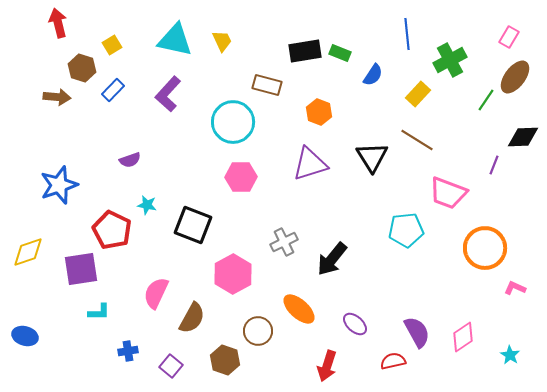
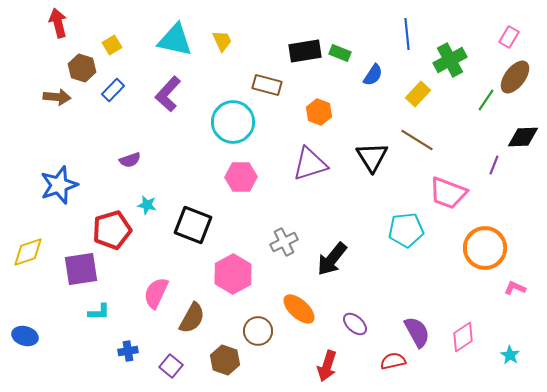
red pentagon at (112, 230): rotated 30 degrees clockwise
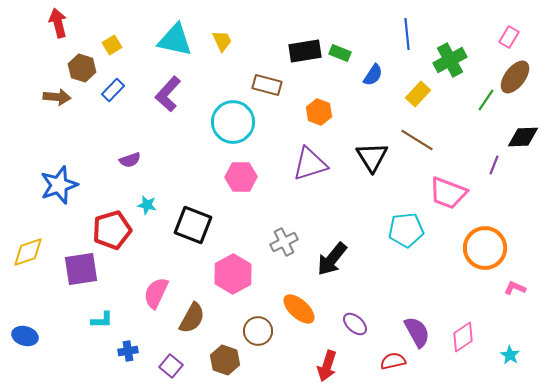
cyan L-shape at (99, 312): moved 3 px right, 8 px down
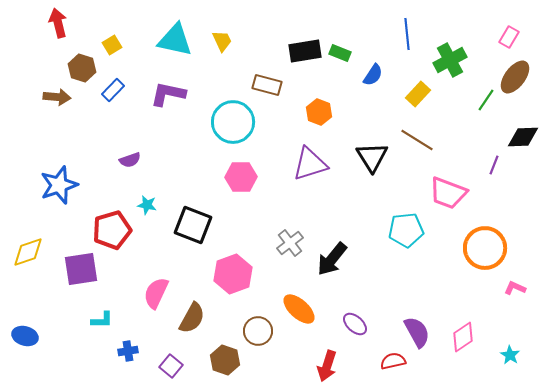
purple L-shape at (168, 94): rotated 60 degrees clockwise
gray cross at (284, 242): moved 6 px right, 1 px down; rotated 12 degrees counterclockwise
pink hexagon at (233, 274): rotated 9 degrees clockwise
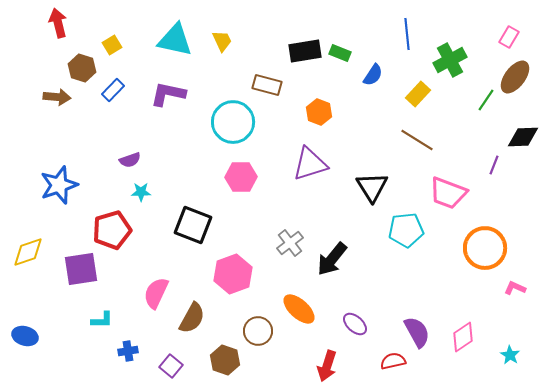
black triangle at (372, 157): moved 30 px down
cyan star at (147, 205): moved 6 px left, 13 px up; rotated 12 degrees counterclockwise
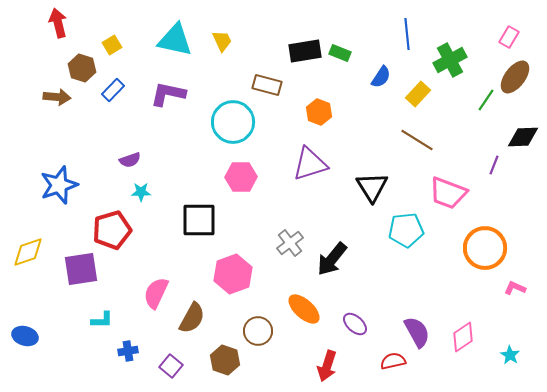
blue semicircle at (373, 75): moved 8 px right, 2 px down
black square at (193, 225): moved 6 px right, 5 px up; rotated 21 degrees counterclockwise
orange ellipse at (299, 309): moved 5 px right
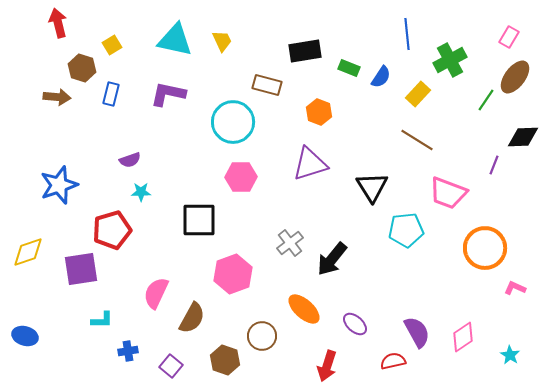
green rectangle at (340, 53): moved 9 px right, 15 px down
blue rectangle at (113, 90): moved 2 px left, 4 px down; rotated 30 degrees counterclockwise
brown circle at (258, 331): moved 4 px right, 5 px down
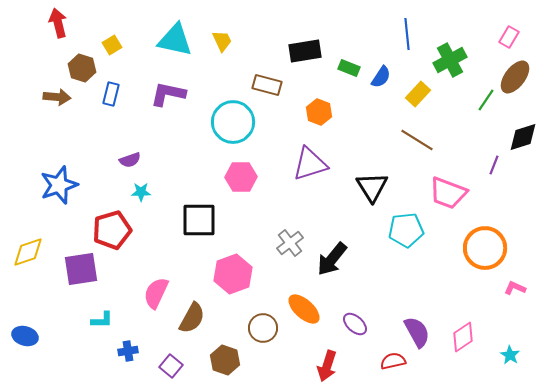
black diamond at (523, 137): rotated 16 degrees counterclockwise
brown circle at (262, 336): moved 1 px right, 8 px up
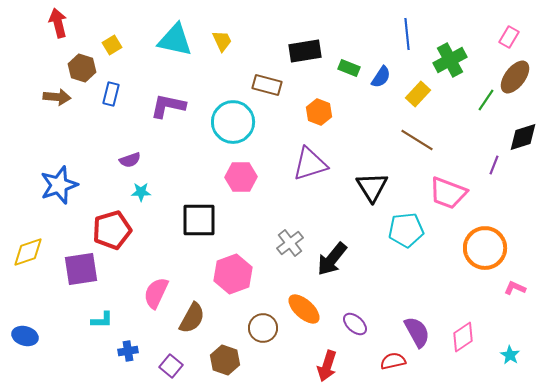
purple L-shape at (168, 94): moved 12 px down
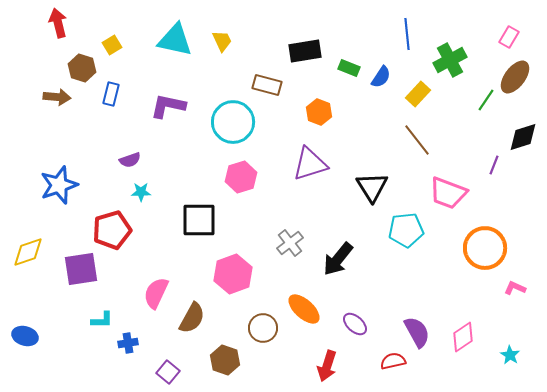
brown line at (417, 140): rotated 20 degrees clockwise
pink hexagon at (241, 177): rotated 16 degrees counterclockwise
black arrow at (332, 259): moved 6 px right
blue cross at (128, 351): moved 8 px up
purple square at (171, 366): moved 3 px left, 6 px down
